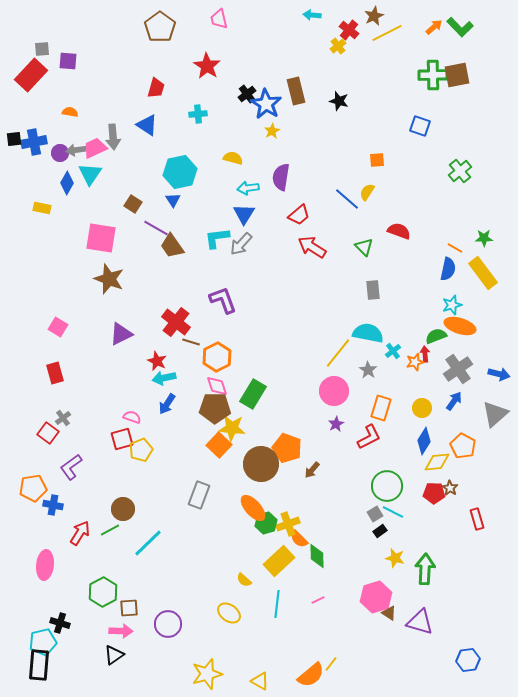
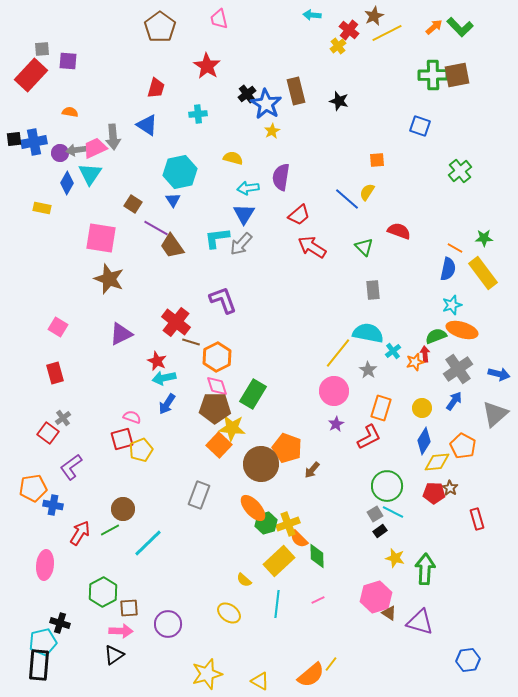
orange ellipse at (460, 326): moved 2 px right, 4 px down
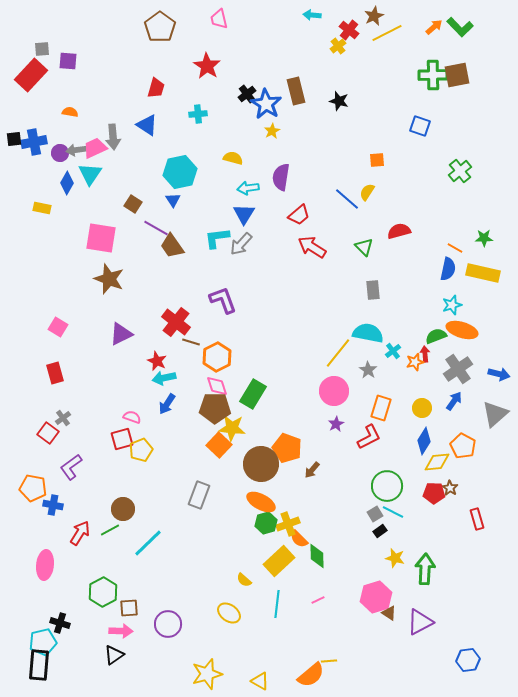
red semicircle at (399, 231): rotated 35 degrees counterclockwise
yellow rectangle at (483, 273): rotated 40 degrees counterclockwise
orange pentagon at (33, 488): rotated 20 degrees clockwise
orange ellipse at (253, 508): moved 8 px right, 6 px up; rotated 20 degrees counterclockwise
purple triangle at (420, 622): rotated 44 degrees counterclockwise
yellow line at (331, 664): moved 2 px left, 3 px up; rotated 49 degrees clockwise
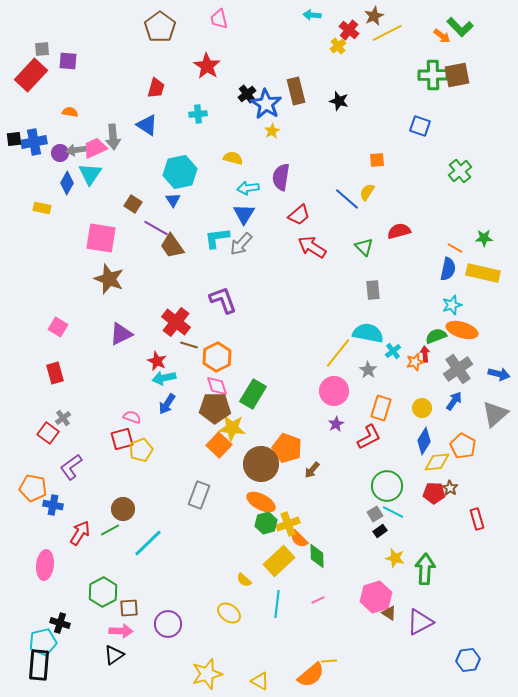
orange arrow at (434, 27): moved 8 px right, 9 px down; rotated 78 degrees clockwise
brown line at (191, 342): moved 2 px left, 3 px down
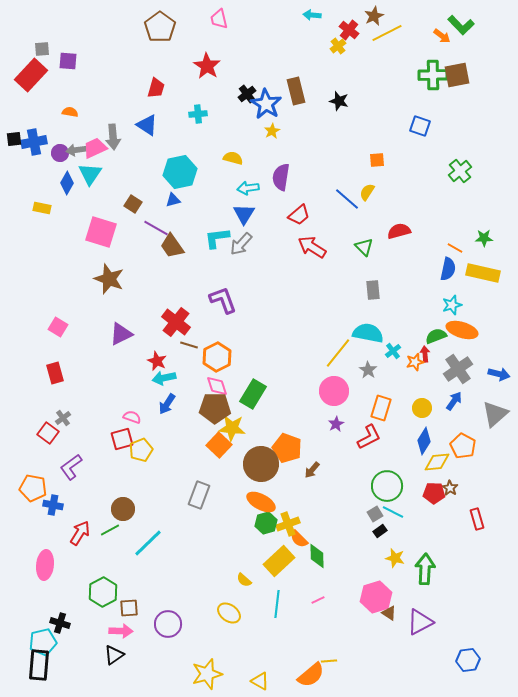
green L-shape at (460, 27): moved 1 px right, 2 px up
blue triangle at (173, 200): rotated 49 degrees clockwise
pink square at (101, 238): moved 6 px up; rotated 8 degrees clockwise
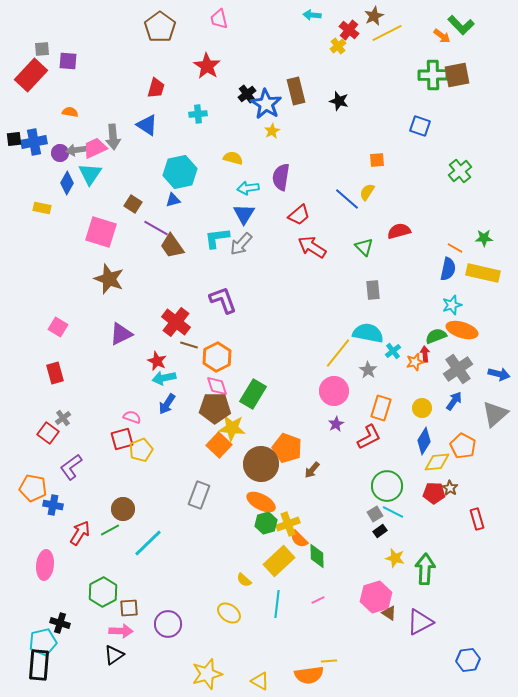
orange semicircle at (311, 675): moved 2 px left; rotated 32 degrees clockwise
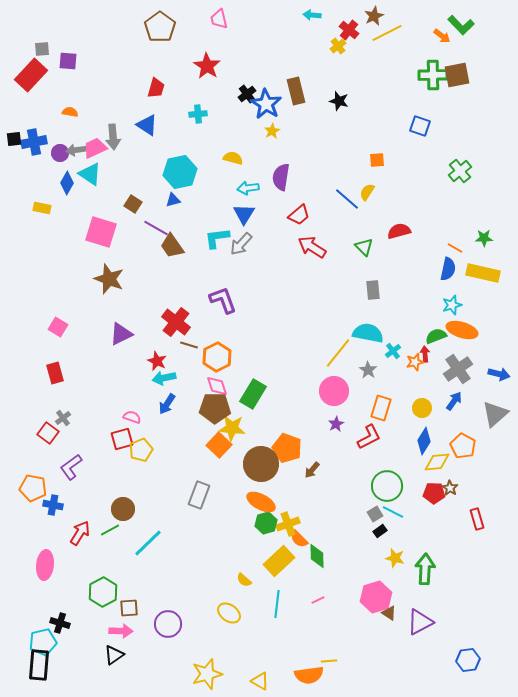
cyan triangle at (90, 174): rotated 30 degrees counterclockwise
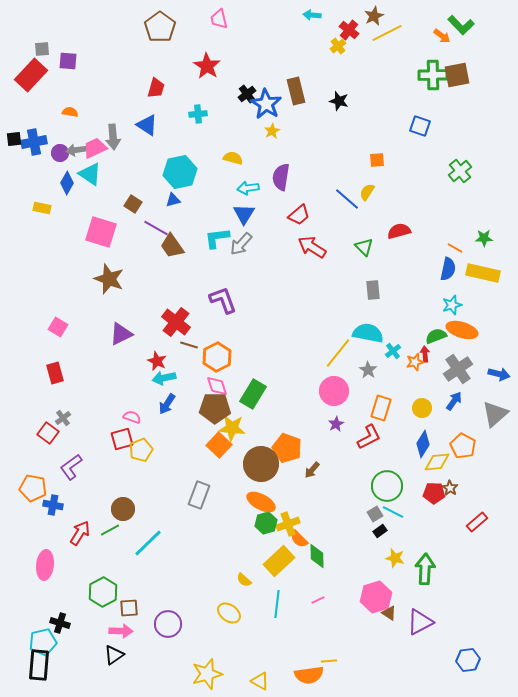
blue diamond at (424, 441): moved 1 px left, 3 px down
red rectangle at (477, 519): moved 3 px down; rotated 65 degrees clockwise
